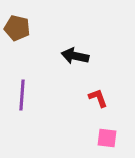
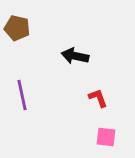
purple line: rotated 16 degrees counterclockwise
pink square: moved 1 px left, 1 px up
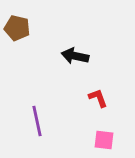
purple line: moved 15 px right, 26 px down
pink square: moved 2 px left, 3 px down
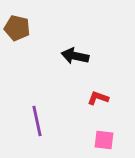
red L-shape: rotated 50 degrees counterclockwise
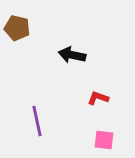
black arrow: moved 3 px left, 1 px up
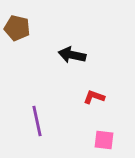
red L-shape: moved 4 px left, 1 px up
